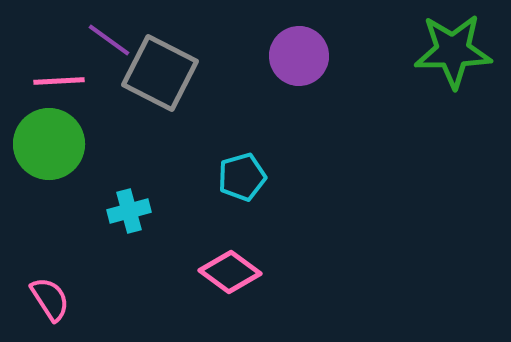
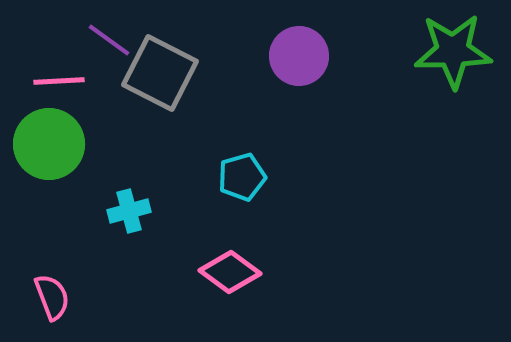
pink semicircle: moved 2 px right, 2 px up; rotated 12 degrees clockwise
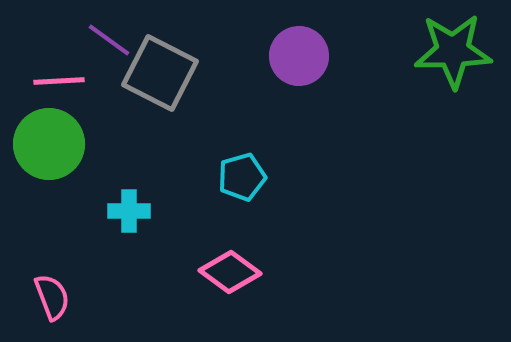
cyan cross: rotated 15 degrees clockwise
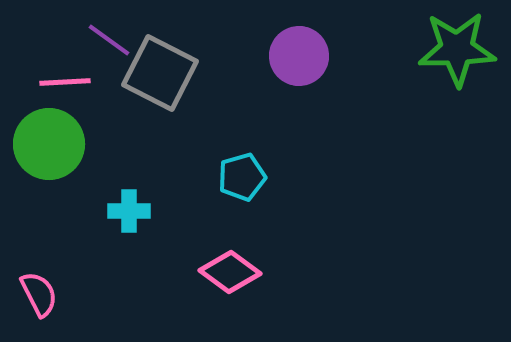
green star: moved 4 px right, 2 px up
pink line: moved 6 px right, 1 px down
pink semicircle: moved 13 px left, 3 px up; rotated 6 degrees counterclockwise
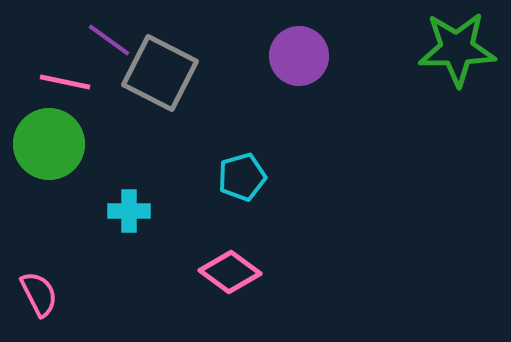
pink line: rotated 15 degrees clockwise
